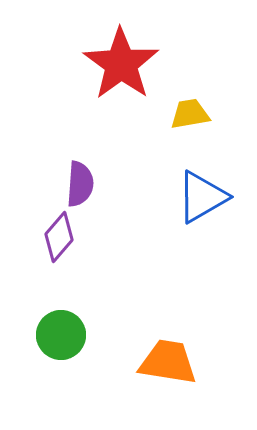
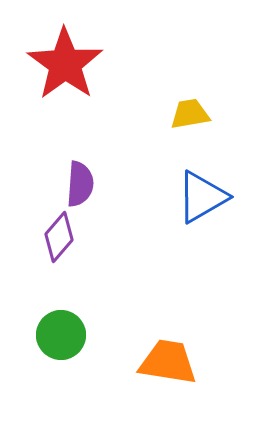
red star: moved 56 px left
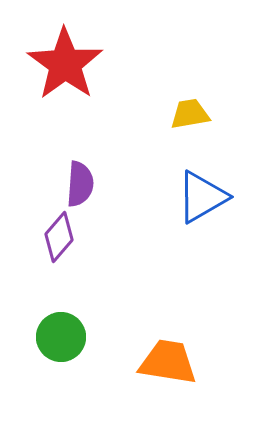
green circle: moved 2 px down
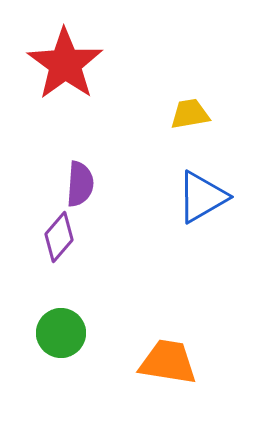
green circle: moved 4 px up
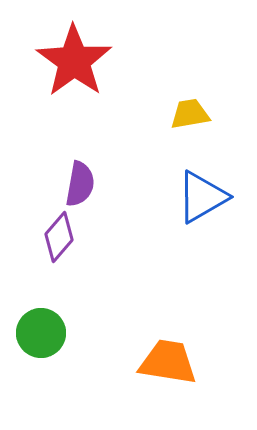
red star: moved 9 px right, 3 px up
purple semicircle: rotated 6 degrees clockwise
green circle: moved 20 px left
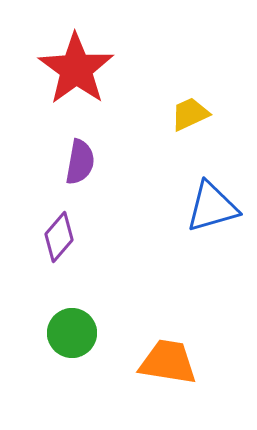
red star: moved 2 px right, 8 px down
yellow trapezoid: rotated 15 degrees counterclockwise
purple semicircle: moved 22 px up
blue triangle: moved 10 px right, 10 px down; rotated 14 degrees clockwise
green circle: moved 31 px right
